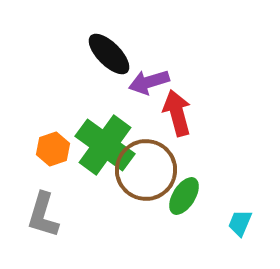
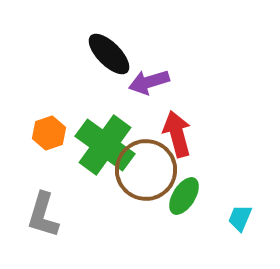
red arrow: moved 21 px down
orange hexagon: moved 4 px left, 16 px up
cyan trapezoid: moved 5 px up
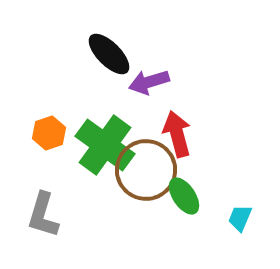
green ellipse: rotated 66 degrees counterclockwise
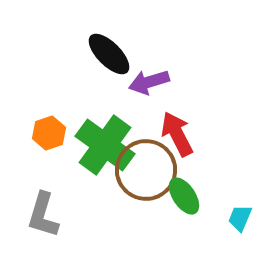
red arrow: rotated 12 degrees counterclockwise
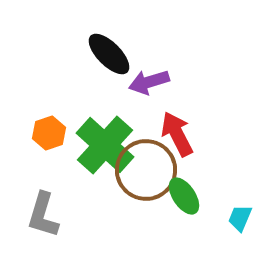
green cross: rotated 6 degrees clockwise
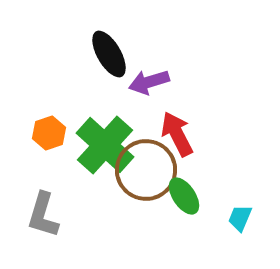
black ellipse: rotated 15 degrees clockwise
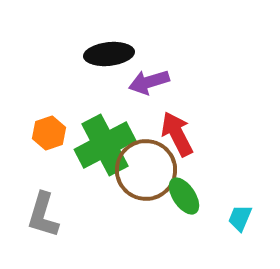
black ellipse: rotated 66 degrees counterclockwise
green cross: rotated 20 degrees clockwise
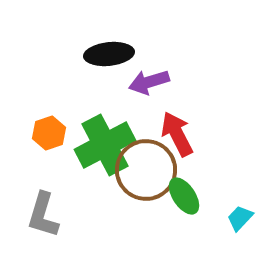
cyan trapezoid: rotated 20 degrees clockwise
